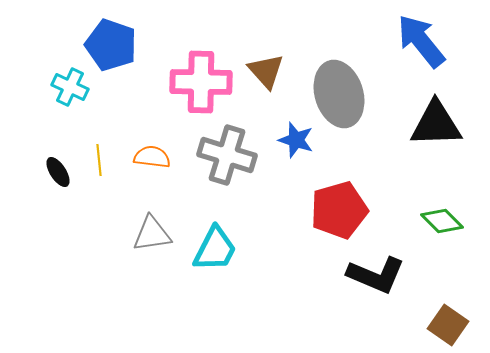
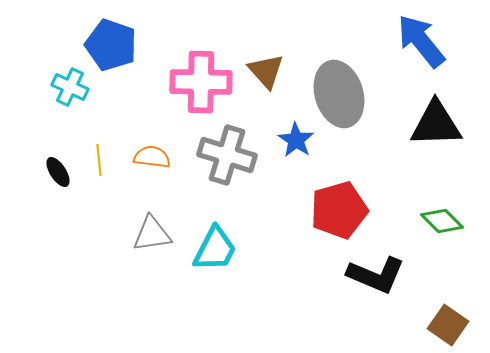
blue star: rotated 15 degrees clockwise
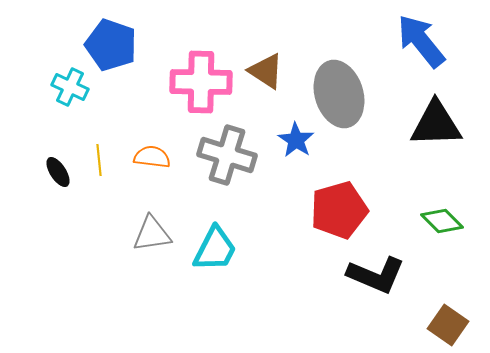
brown triangle: rotated 15 degrees counterclockwise
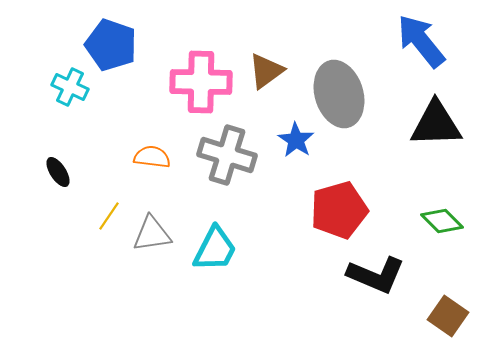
brown triangle: rotated 51 degrees clockwise
yellow line: moved 10 px right, 56 px down; rotated 40 degrees clockwise
brown square: moved 9 px up
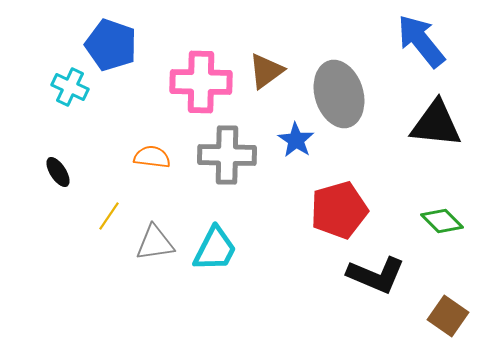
black triangle: rotated 8 degrees clockwise
gray cross: rotated 16 degrees counterclockwise
gray triangle: moved 3 px right, 9 px down
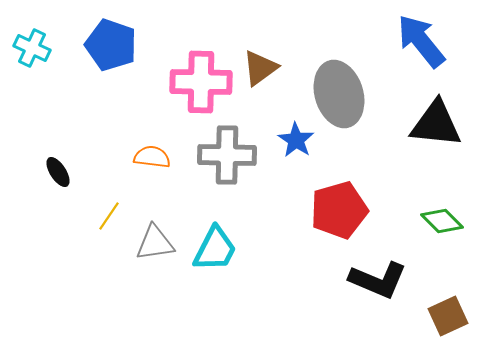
brown triangle: moved 6 px left, 3 px up
cyan cross: moved 38 px left, 39 px up
black L-shape: moved 2 px right, 5 px down
brown square: rotated 30 degrees clockwise
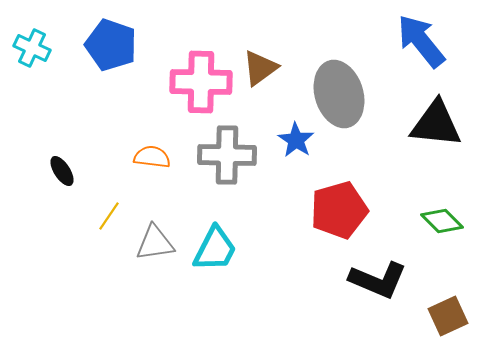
black ellipse: moved 4 px right, 1 px up
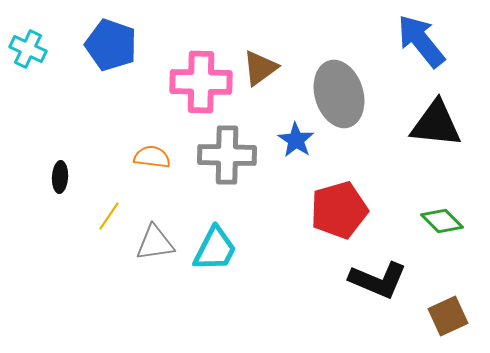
cyan cross: moved 4 px left, 1 px down
black ellipse: moved 2 px left, 6 px down; rotated 36 degrees clockwise
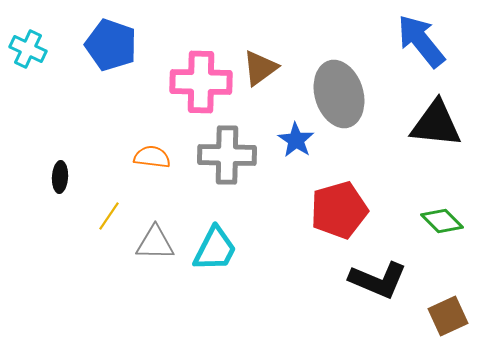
gray triangle: rotated 9 degrees clockwise
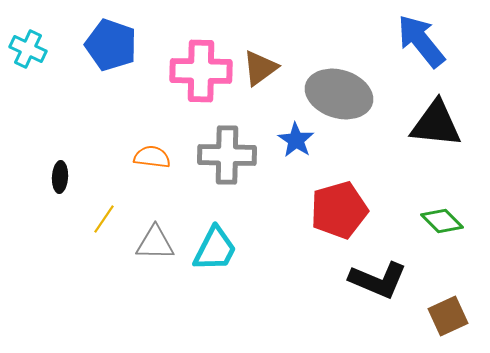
pink cross: moved 11 px up
gray ellipse: rotated 56 degrees counterclockwise
yellow line: moved 5 px left, 3 px down
